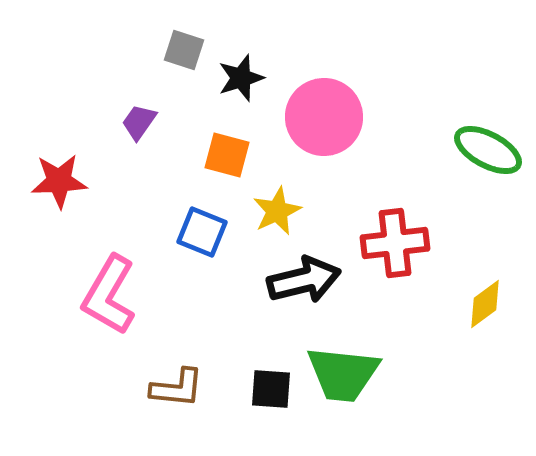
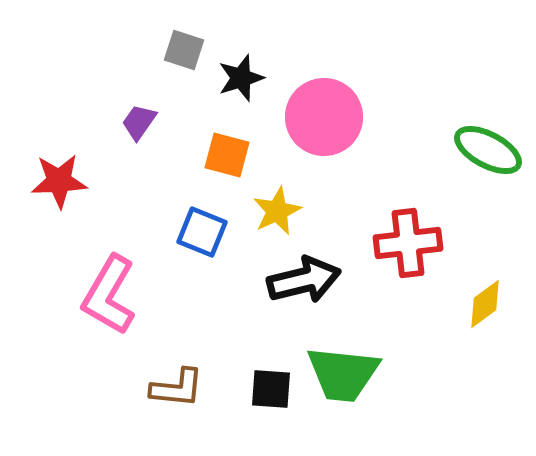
red cross: moved 13 px right
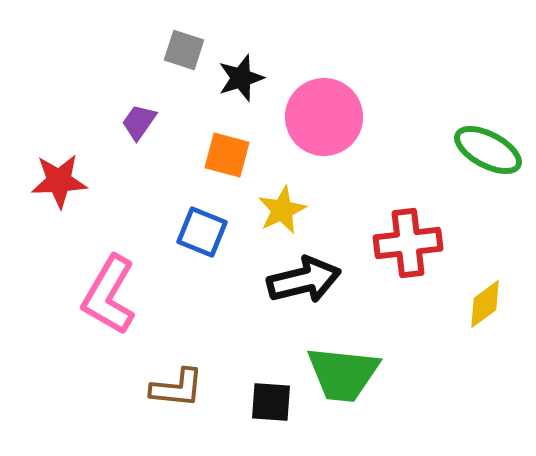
yellow star: moved 5 px right, 1 px up
black square: moved 13 px down
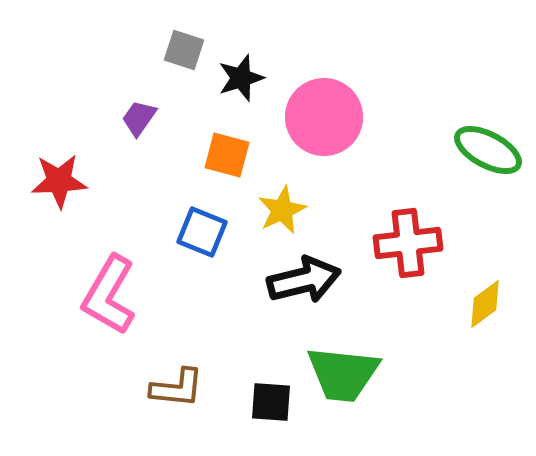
purple trapezoid: moved 4 px up
